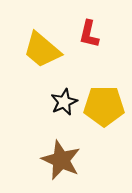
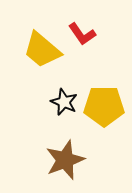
red L-shape: moved 7 px left; rotated 48 degrees counterclockwise
black star: rotated 24 degrees counterclockwise
brown star: moved 4 px right; rotated 27 degrees clockwise
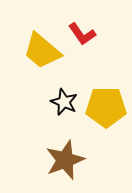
yellow trapezoid: moved 1 px down
yellow pentagon: moved 2 px right, 1 px down
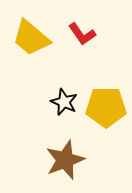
yellow trapezoid: moved 11 px left, 13 px up
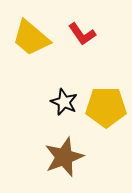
brown star: moved 1 px left, 3 px up
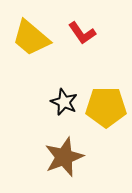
red L-shape: moved 1 px up
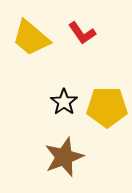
black star: rotated 12 degrees clockwise
yellow pentagon: moved 1 px right
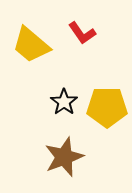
yellow trapezoid: moved 7 px down
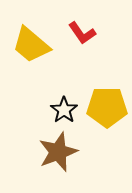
black star: moved 8 px down
brown star: moved 6 px left, 5 px up
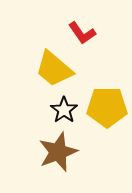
yellow trapezoid: moved 23 px right, 24 px down
